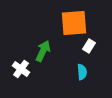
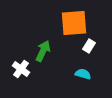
cyan semicircle: moved 1 px right, 2 px down; rotated 70 degrees counterclockwise
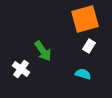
orange square: moved 11 px right, 4 px up; rotated 12 degrees counterclockwise
green arrow: rotated 120 degrees clockwise
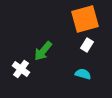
white rectangle: moved 2 px left, 1 px up
green arrow: rotated 75 degrees clockwise
